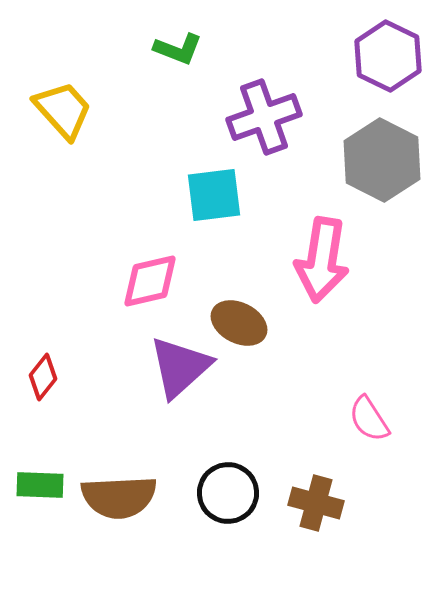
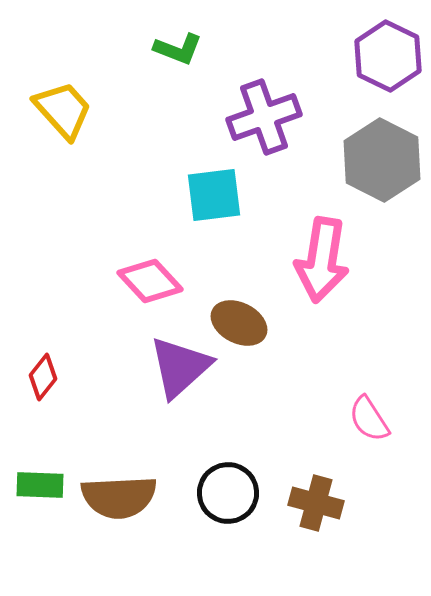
pink diamond: rotated 60 degrees clockwise
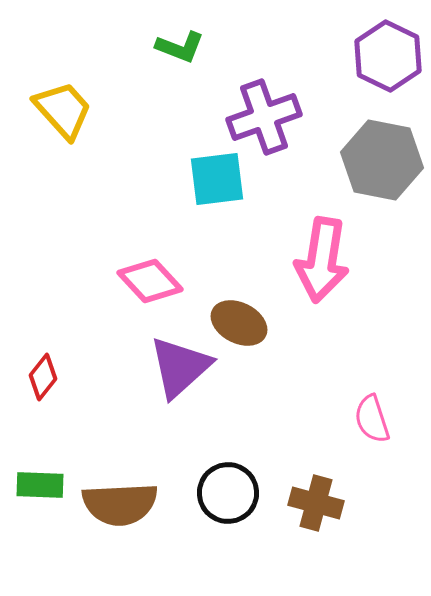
green L-shape: moved 2 px right, 2 px up
gray hexagon: rotated 16 degrees counterclockwise
cyan square: moved 3 px right, 16 px up
pink semicircle: moved 3 px right; rotated 15 degrees clockwise
brown semicircle: moved 1 px right, 7 px down
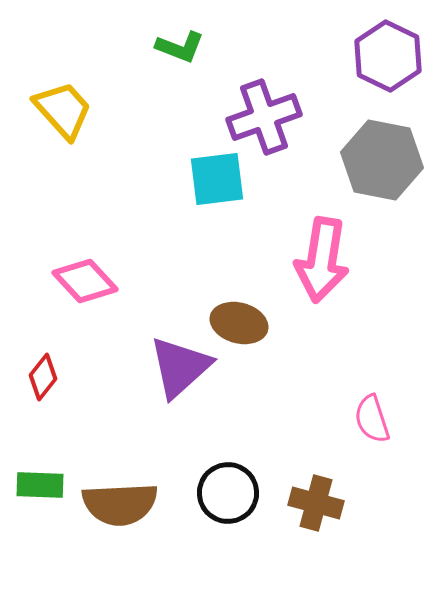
pink diamond: moved 65 px left
brown ellipse: rotated 12 degrees counterclockwise
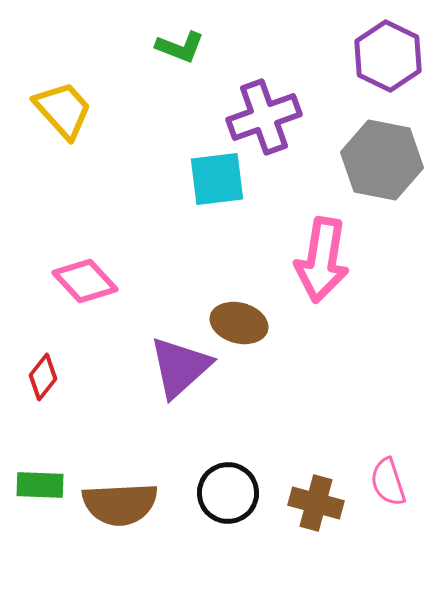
pink semicircle: moved 16 px right, 63 px down
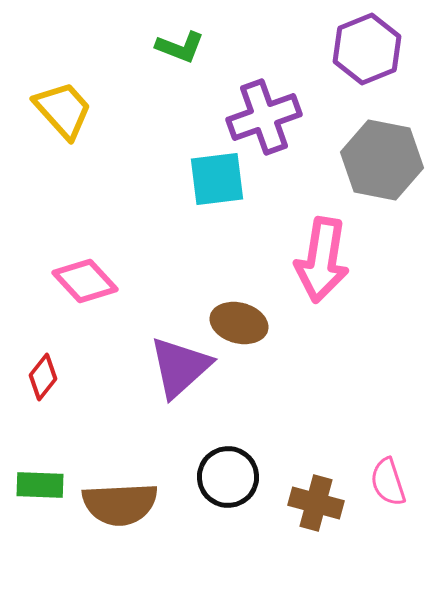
purple hexagon: moved 21 px left, 7 px up; rotated 12 degrees clockwise
black circle: moved 16 px up
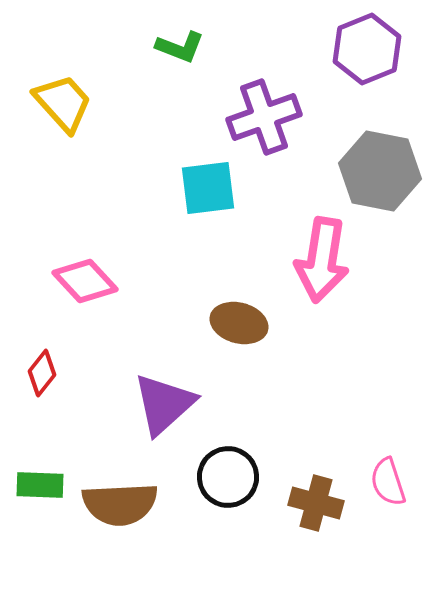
yellow trapezoid: moved 7 px up
gray hexagon: moved 2 px left, 11 px down
cyan square: moved 9 px left, 9 px down
purple triangle: moved 16 px left, 37 px down
red diamond: moved 1 px left, 4 px up
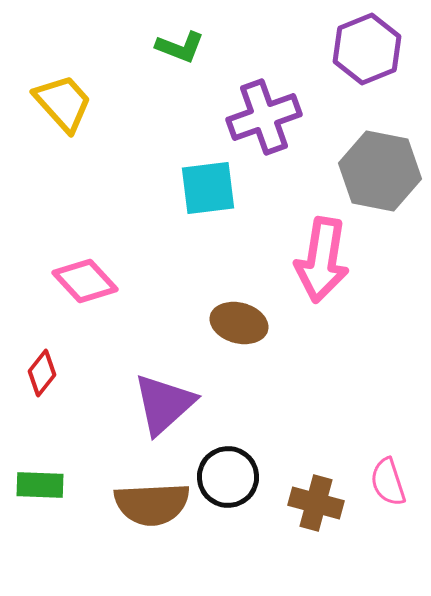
brown semicircle: moved 32 px right
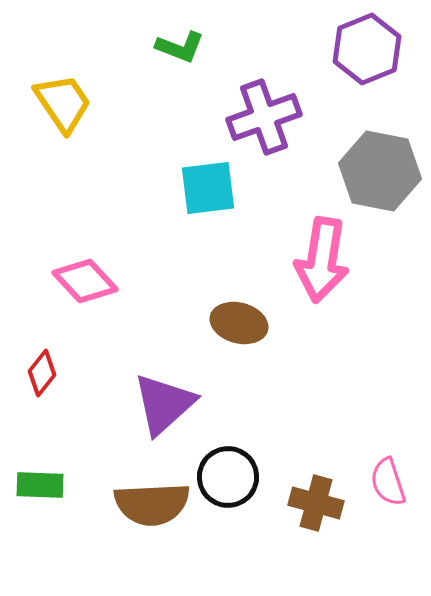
yellow trapezoid: rotated 8 degrees clockwise
